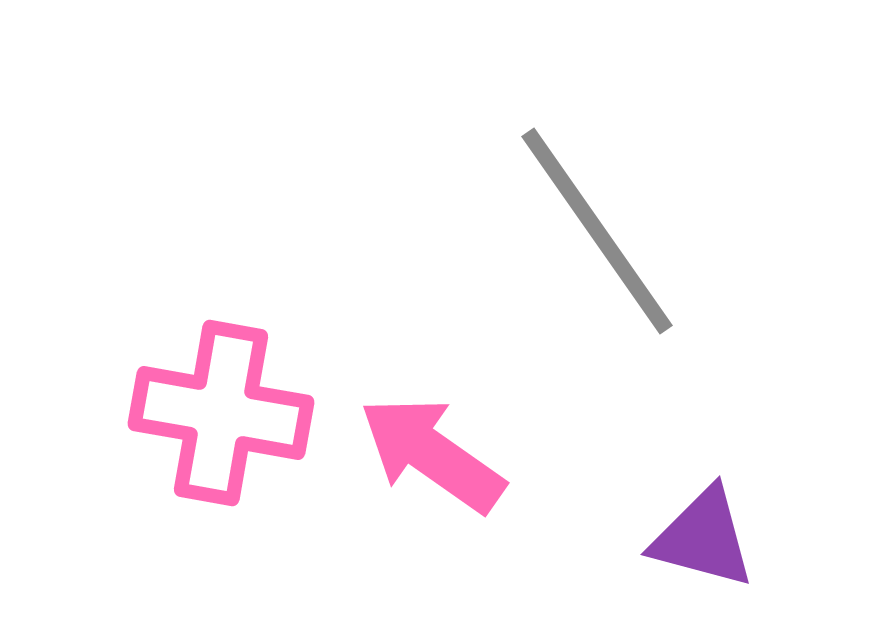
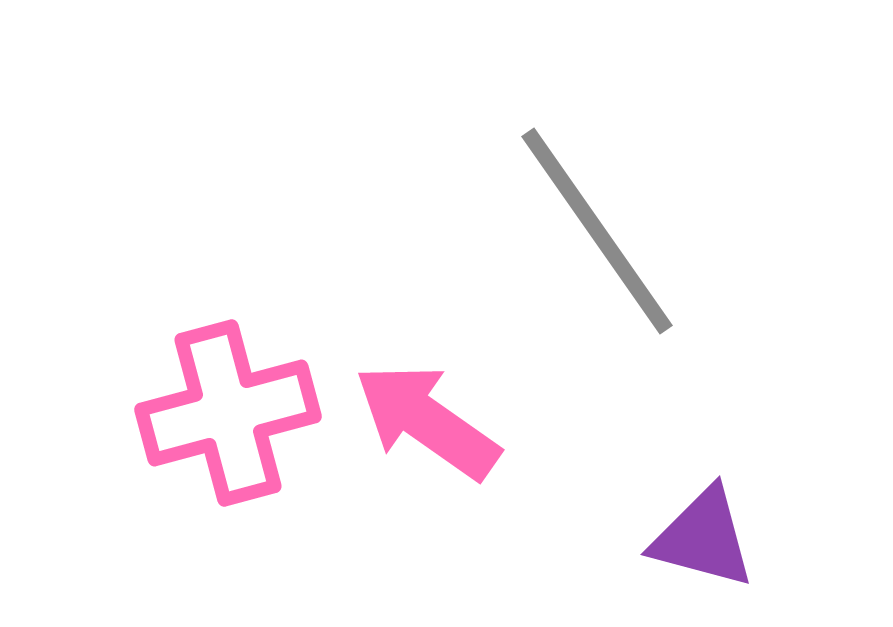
pink cross: moved 7 px right; rotated 25 degrees counterclockwise
pink arrow: moved 5 px left, 33 px up
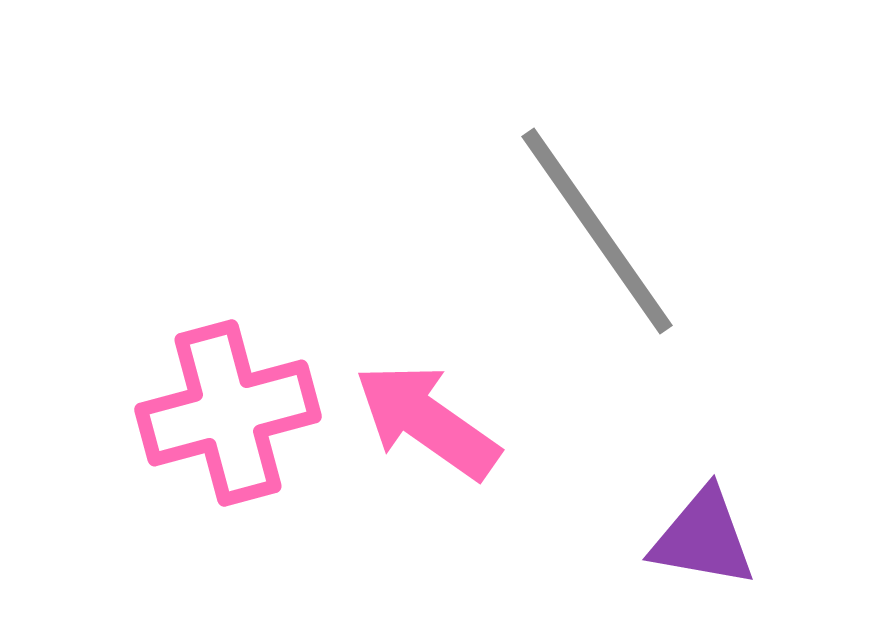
purple triangle: rotated 5 degrees counterclockwise
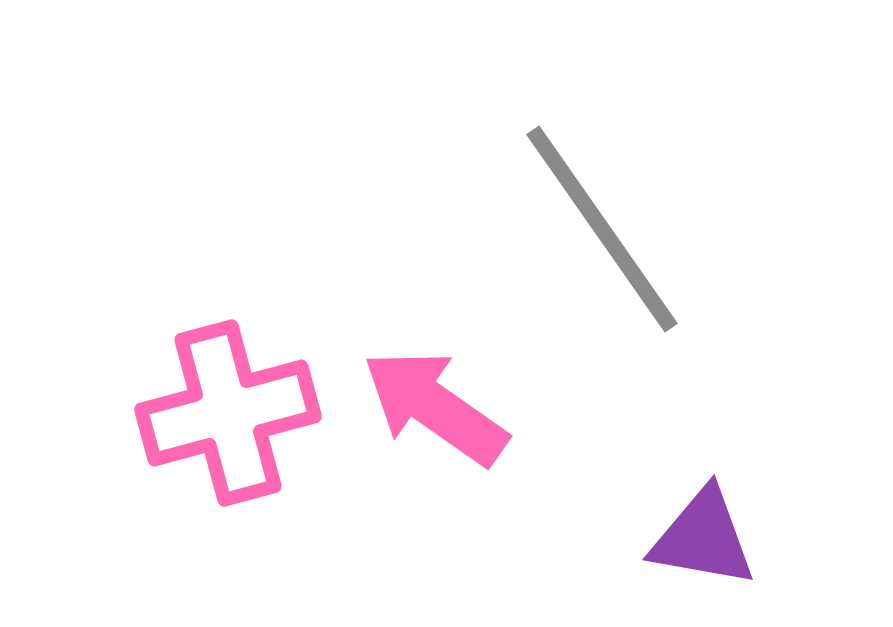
gray line: moved 5 px right, 2 px up
pink arrow: moved 8 px right, 14 px up
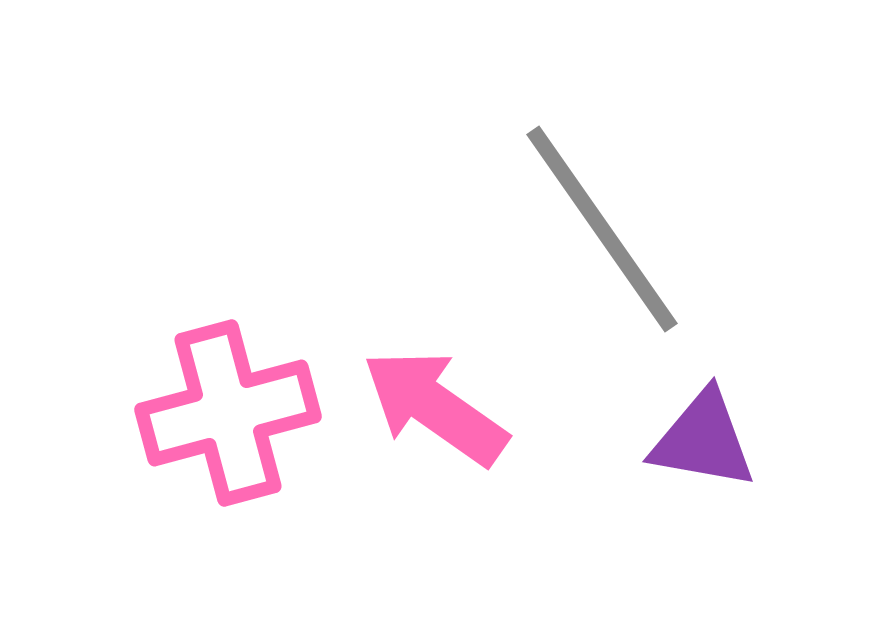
purple triangle: moved 98 px up
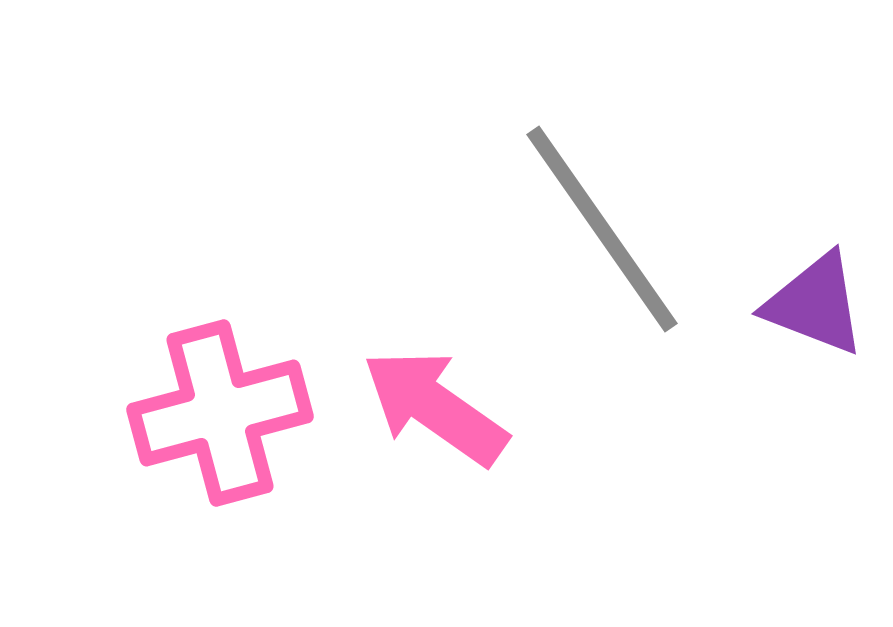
pink cross: moved 8 px left
purple triangle: moved 112 px right, 136 px up; rotated 11 degrees clockwise
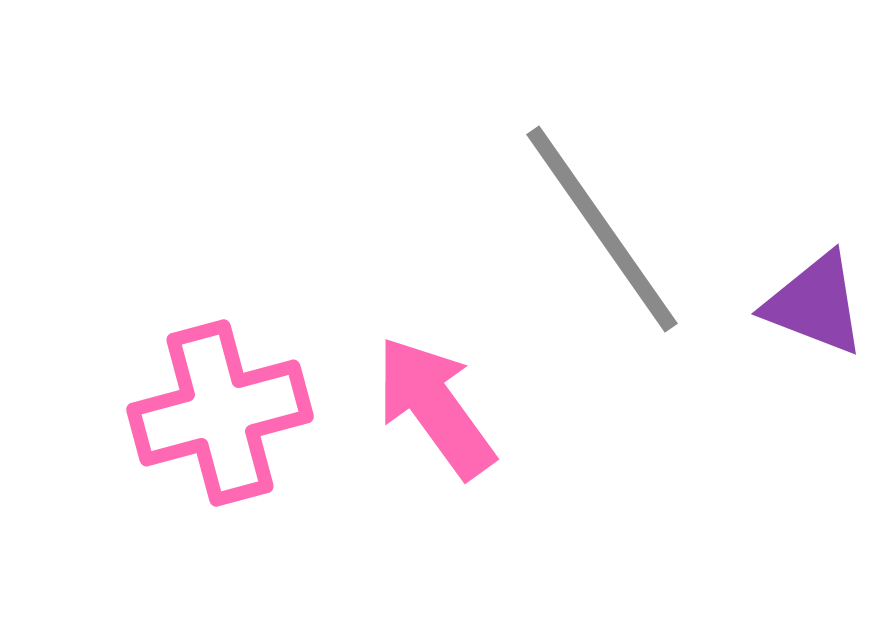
pink arrow: rotated 19 degrees clockwise
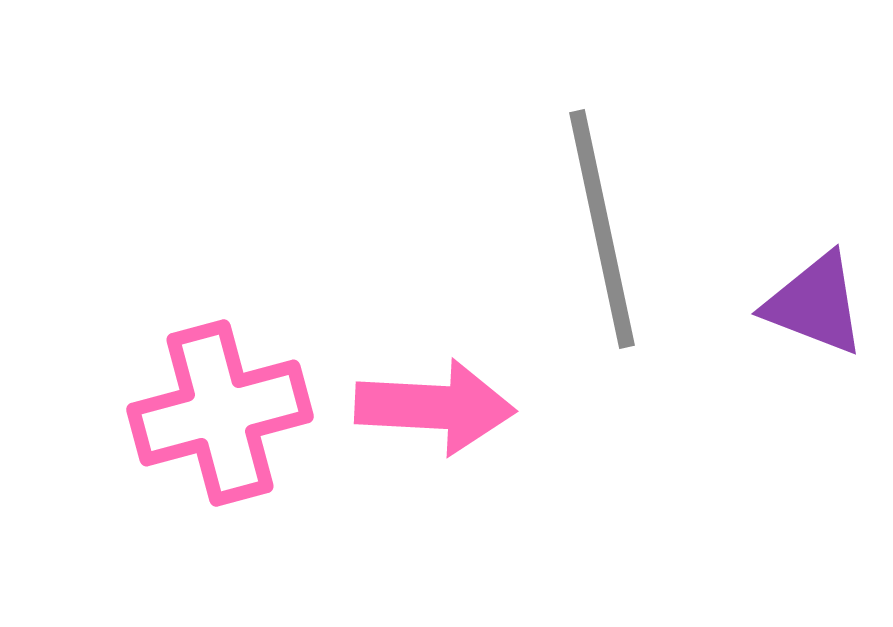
gray line: rotated 23 degrees clockwise
pink arrow: rotated 129 degrees clockwise
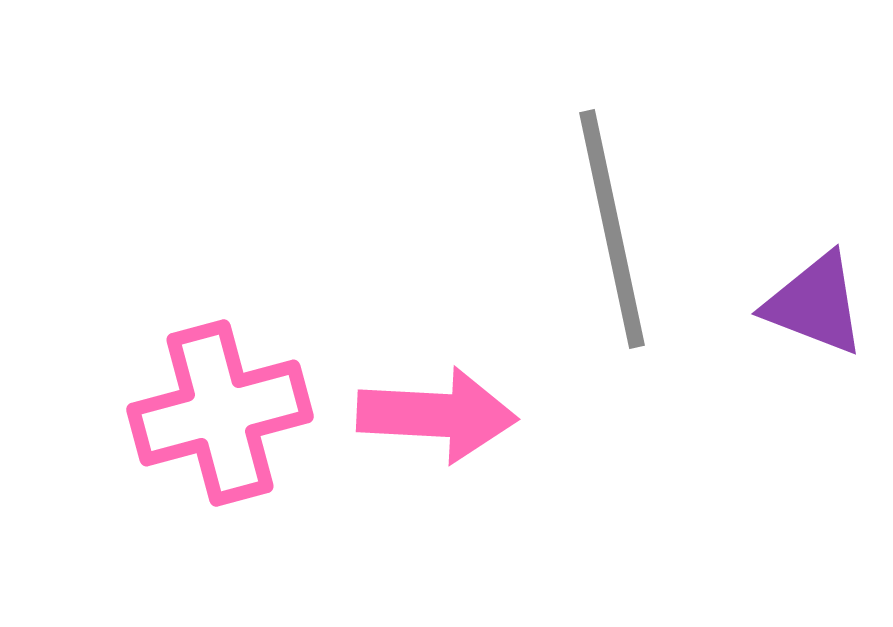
gray line: moved 10 px right
pink arrow: moved 2 px right, 8 px down
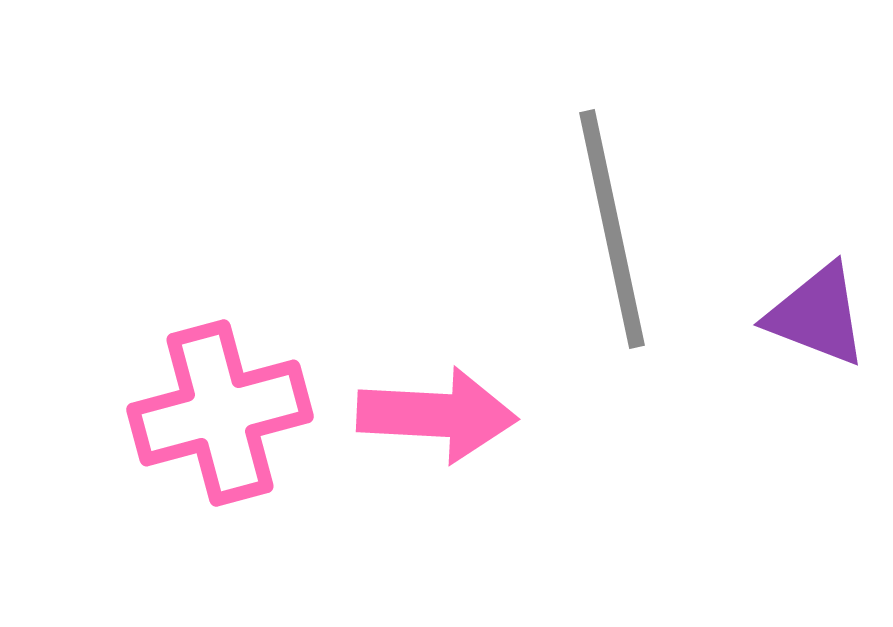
purple triangle: moved 2 px right, 11 px down
